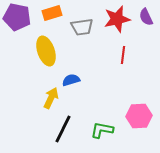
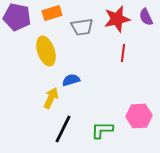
red line: moved 2 px up
green L-shape: rotated 10 degrees counterclockwise
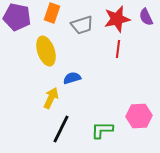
orange rectangle: rotated 54 degrees counterclockwise
gray trapezoid: moved 2 px up; rotated 10 degrees counterclockwise
red line: moved 5 px left, 4 px up
blue semicircle: moved 1 px right, 2 px up
black line: moved 2 px left
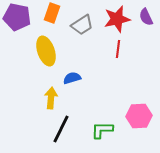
gray trapezoid: rotated 15 degrees counterclockwise
yellow arrow: rotated 20 degrees counterclockwise
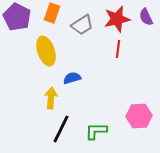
purple pentagon: rotated 16 degrees clockwise
green L-shape: moved 6 px left, 1 px down
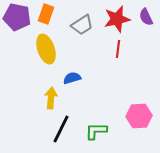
orange rectangle: moved 6 px left, 1 px down
purple pentagon: rotated 16 degrees counterclockwise
yellow ellipse: moved 2 px up
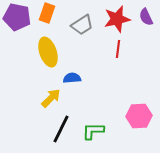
orange rectangle: moved 1 px right, 1 px up
yellow ellipse: moved 2 px right, 3 px down
blue semicircle: rotated 12 degrees clockwise
yellow arrow: rotated 40 degrees clockwise
green L-shape: moved 3 px left
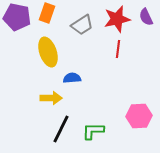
yellow arrow: rotated 45 degrees clockwise
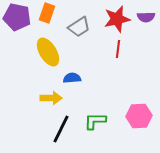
purple semicircle: rotated 66 degrees counterclockwise
gray trapezoid: moved 3 px left, 2 px down
yellow ellipse: rotated 12 degrees counterclockwise
green L-shape: moved 2 px right, 10 px up
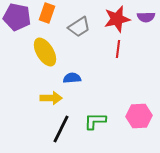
yellow ellipse: moved 3 px left
